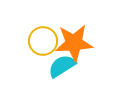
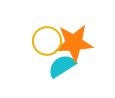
yellow circle: moved 4 px right
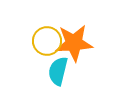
cyan semicircle: moved 4 px left, 5 px down; rotated 44 degrees counterclockwise
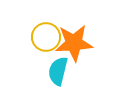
yellow circle: moved 1 px left, 4 px up
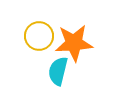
yellow circle: moved 7 px left, 1 px up
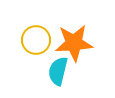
yellow circle: moved 3 px left, 4 px down
